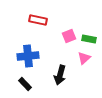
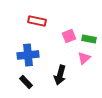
red rectangle: moved 1 px left, 1 px down
blue cross: moved 1 px up
black rectangle: moved 1 px right, 2 px up
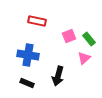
green rectangle: rotated 40 degrees clockwise
blue cross: rotated 15 degrees clockwise
black arrow: moved 2 px left, 1 px down
black rectangle: moved 1 px right, 1 px down; rotated 24 degrees counterclockwise
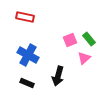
red rectangle: moved 12 px left, 4 px up
pink square: moved 1 px right, 4 px down
blue cross: rotated 20 degrees clockwise
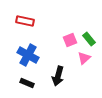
red rectangle: moved 4 px down
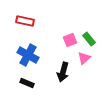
black arrow: moved 5 px right, 4 px up
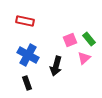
black arrow: moved 7 px left, 6 px up
black rectangle: rotated 48 degrees clockwise
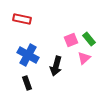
red rectangle: moved 3 px left, 2 px up
pink square: moved 1 px right
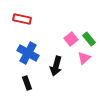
pink square: moved 1 px up; rotated 16 degrees counterclockwise
blue cross: moved 2 px up
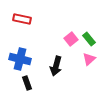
blue cross: moved 8 px left, 6 px down; rotated 15 degrees counterclockwise
pink triangle: moved 5 px right, 1 px down
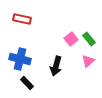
pink triangle: moved 1 px left, 2 px down
black rectangle: rotated 24 degrees counterclockwise
